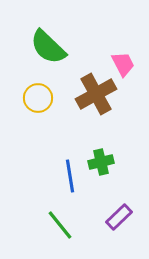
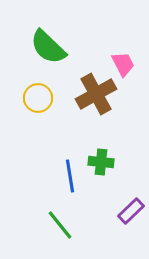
green cross: rotated 20 degrees clockwise
purple rectangle: moved 12 px right, 6 px up
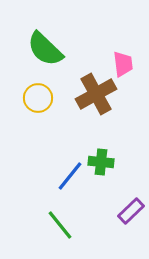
green semicircle: moved 3 px left, 2 px down
pink trapezoid: rotated 20 degrees clockwise
blue line: rotated 48 degrees clockwise
